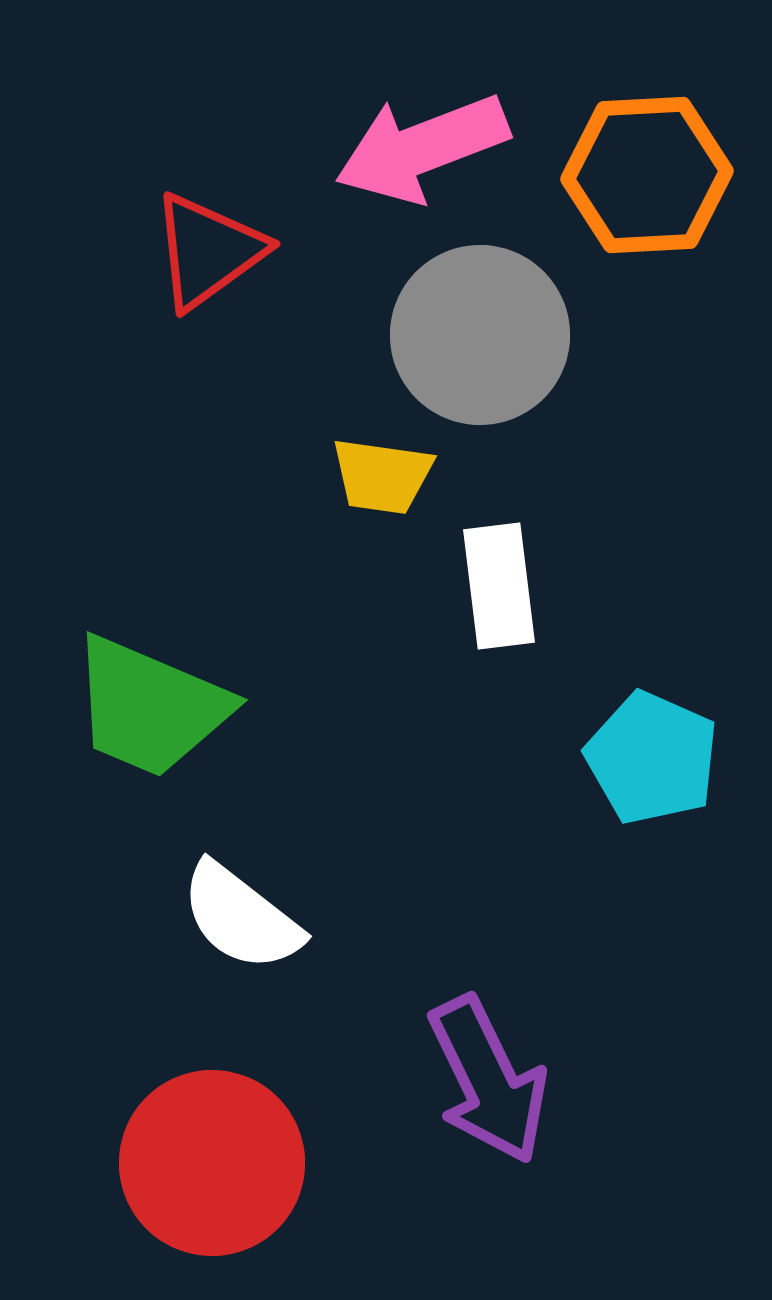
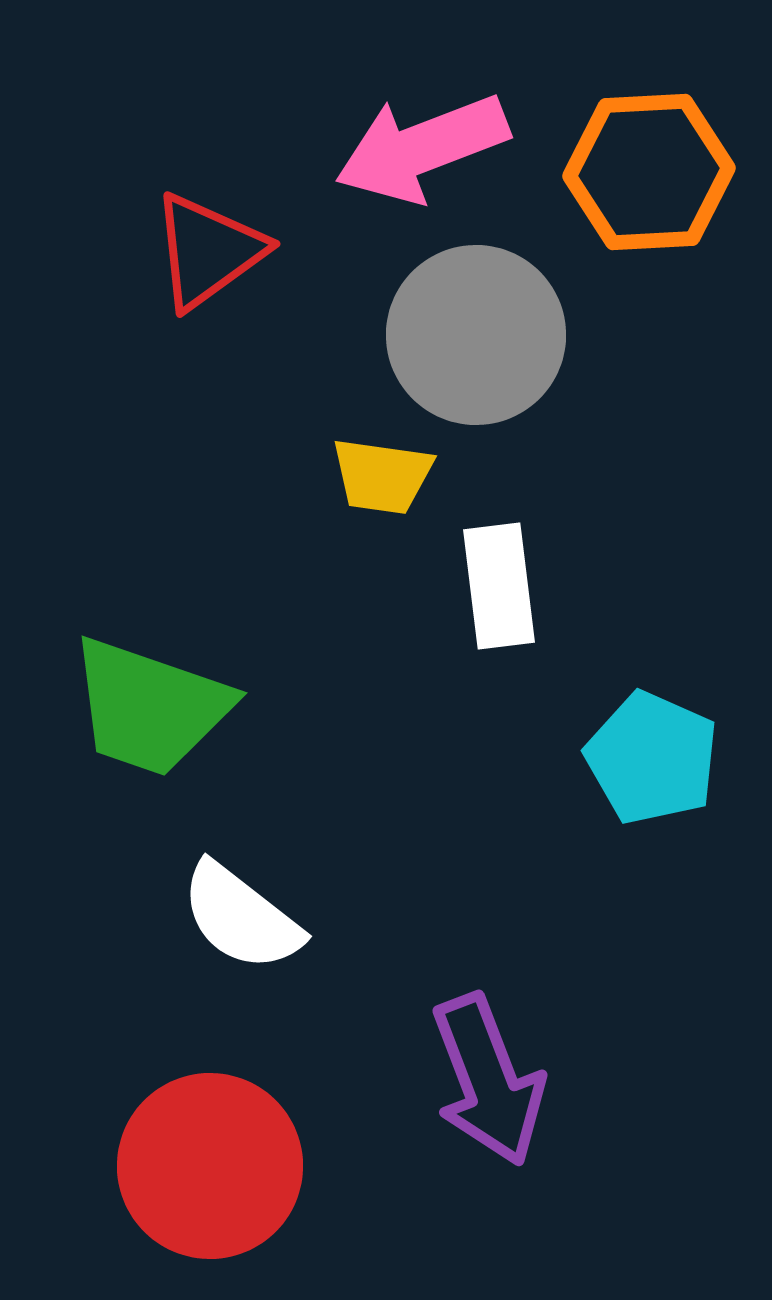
orange hexagon: moved 2 px right, 3 px up
gray circle: moved 4 px left
green trapezoid: rotated 4 degrees counterclockwise
purple arrow: rotated 5 degrees clockwise
red circle: moved 2 px left, 3 px down
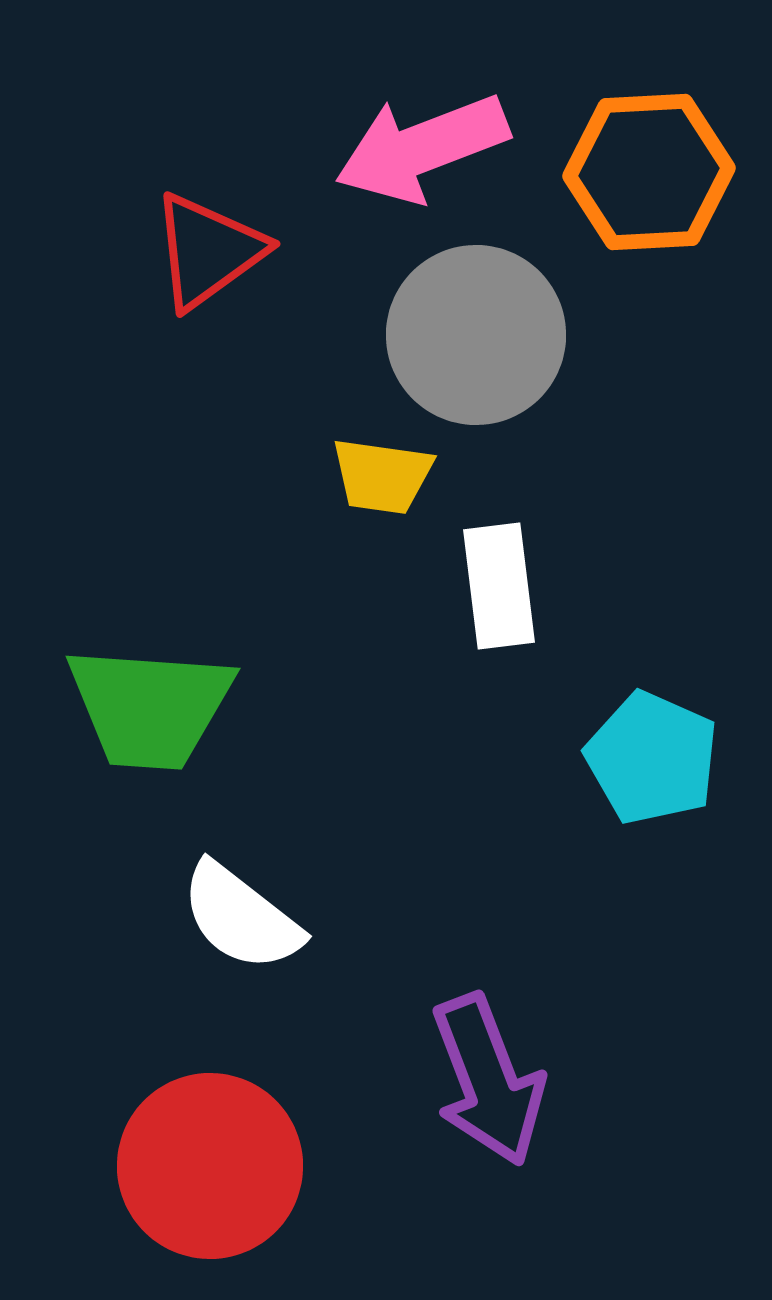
green trapezoid: rotated 15 degrees counterclockwise
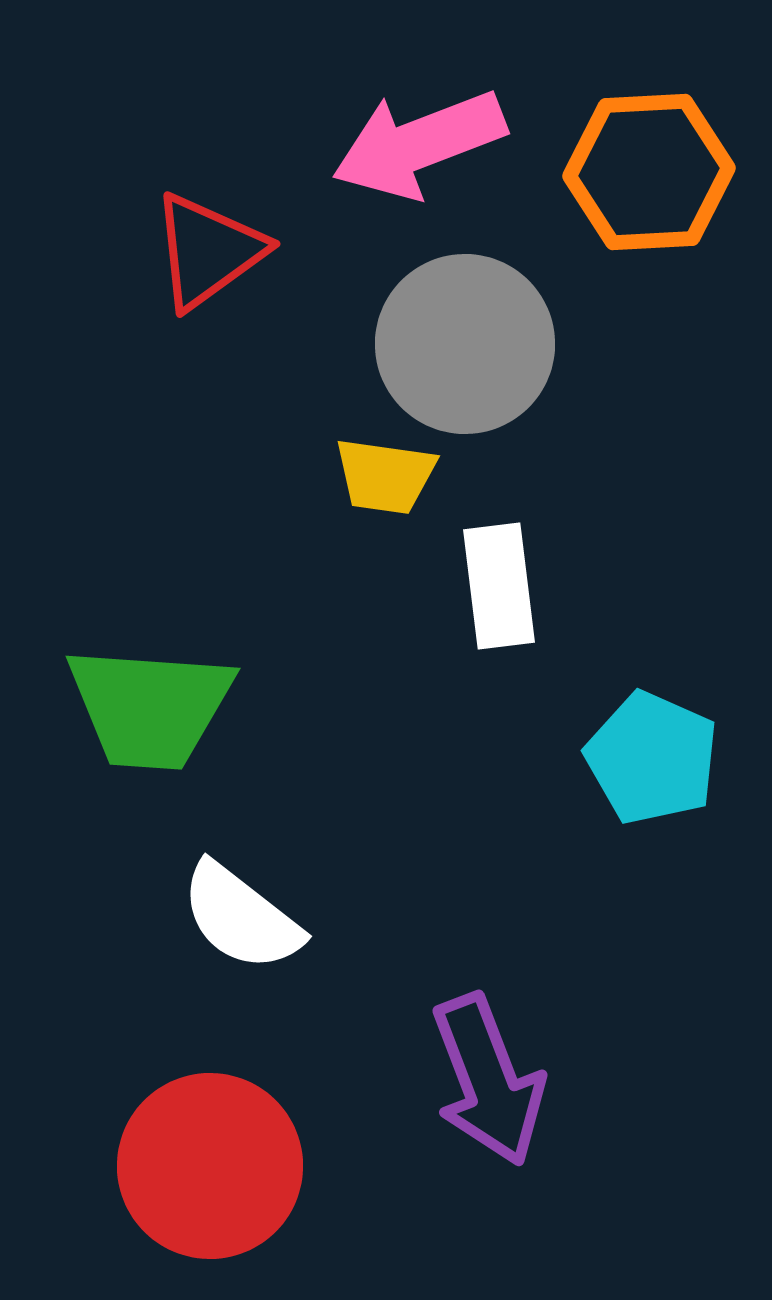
pink arrow: moved 3 px left, 4 px up
gray circle: moved 11 px left, 9 px down
yellow trapezoid: moved 3 px right
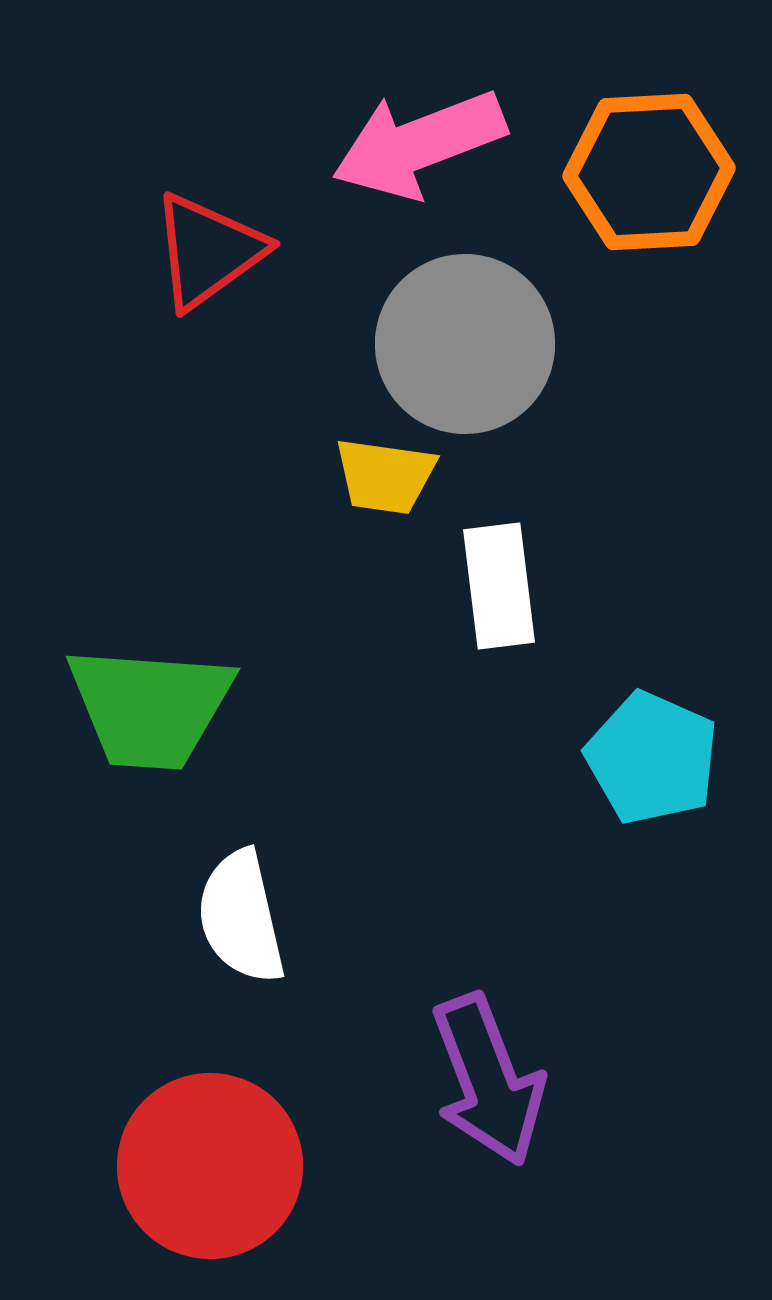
white semicircle: rotated 39 degrees clockwise
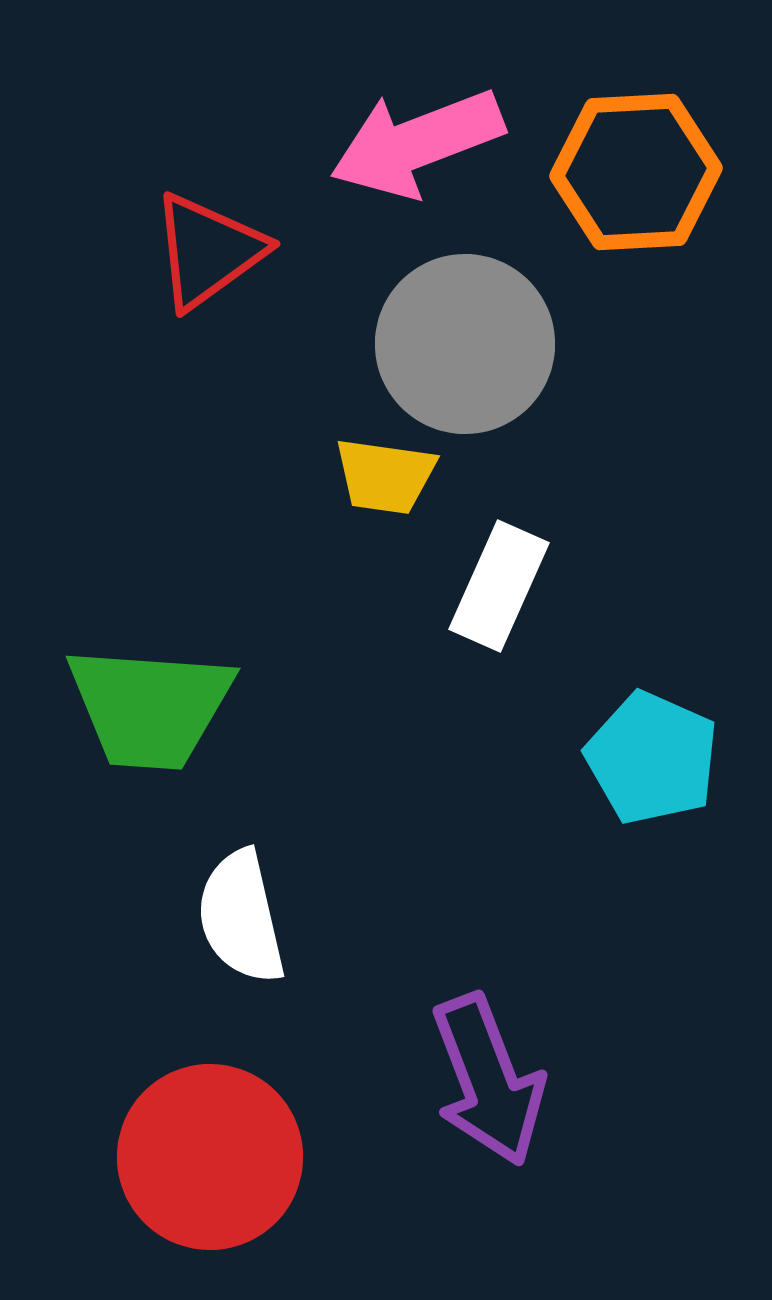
pink arrow: moved 2 px left, 1 px up
orange hexagon: moved 13 px left
white rectangle: rotated 31 degrees clockwise
red circle: moved 9 px up
